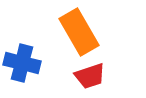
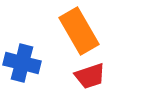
orange rectangle: moved 1 px up
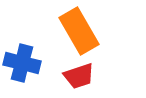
red trapezoid: moved 11 px left
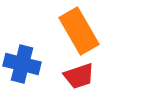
blue cross: moved 1 px down
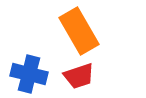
blue cross: moved 7 px right, 10 px down
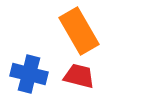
red trapezoid: rotated 148 degrees counterclockwise
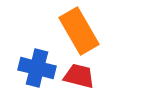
blue cross: moved 8 px right, 6 px up
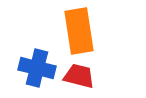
orange rectangle: rotated 21 degrees clockwise
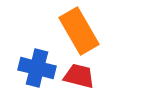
orange rectangle: rotated 21 degrees counterclockwise
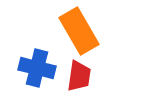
red trapezoid: rotated 84 degrees clockwise
